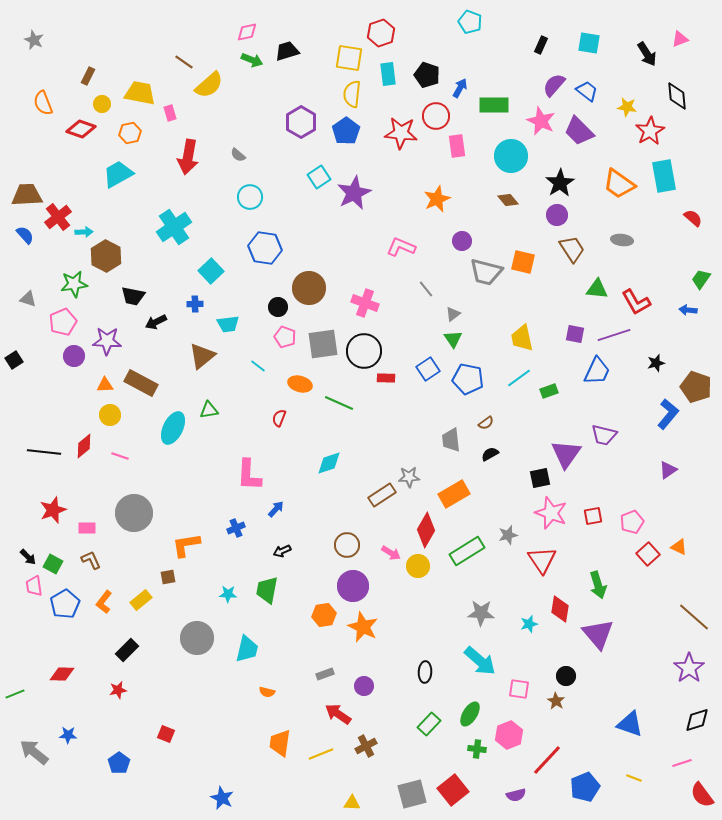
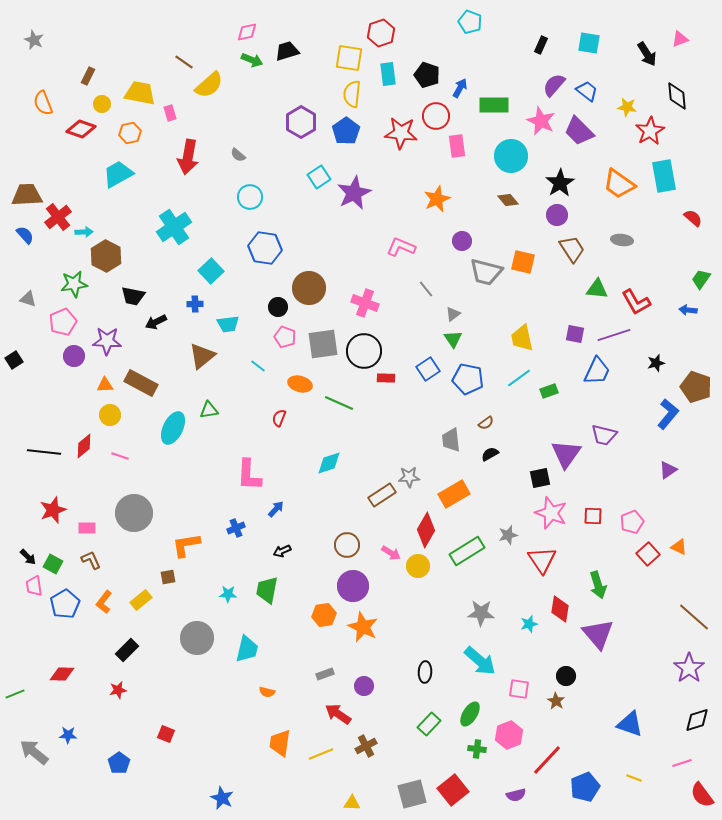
red square at (593, 516): rotated 12 degrees clockwise
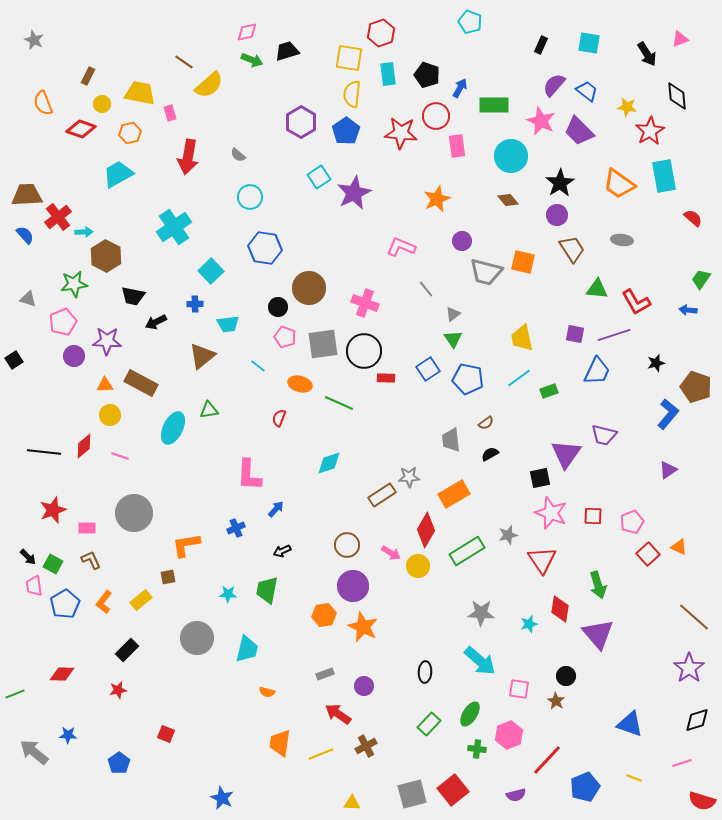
red semicircle at (702, 795): moved 6 px down; rotated 36 degrees counterclockwise
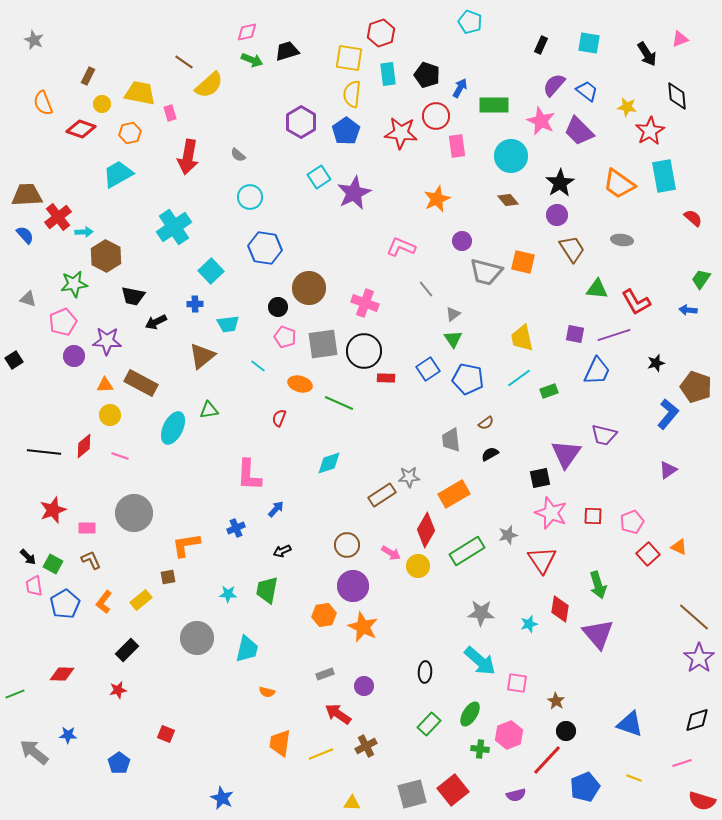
purple star at (689, 668): moved 10 px right, 10 px up
black circle at (566, 676): moved 55 px down
pink square at (519, 689): moved 2 px left, 6 px up
green cross at (477, 749): moved 3 px right
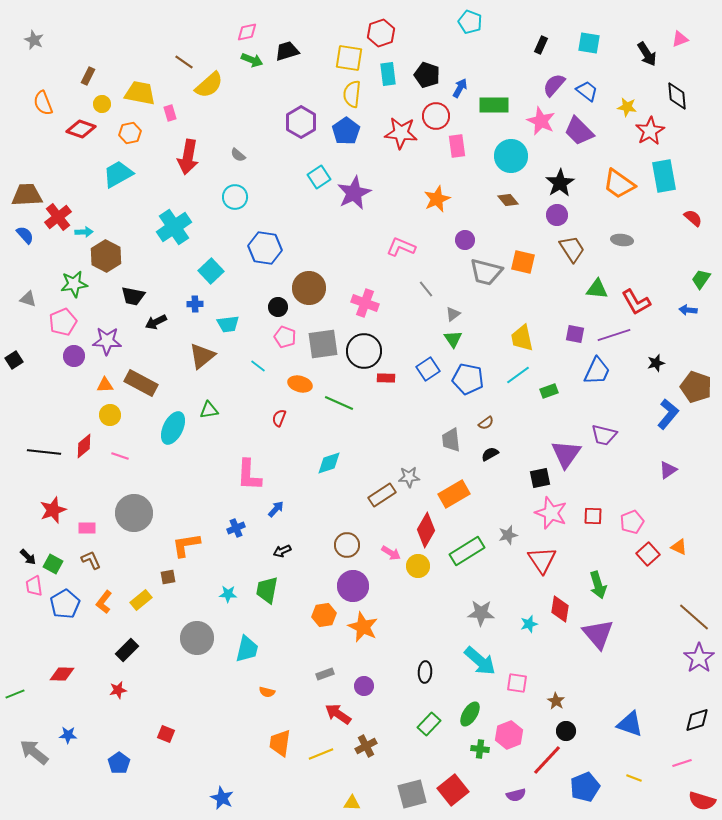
cyan circle at (250, 197): moved 15 px left
purple circle at (462, 241): moved 3 px right, 1 px up
cyan line at (519, 378): moved 1 px left, 3 px up
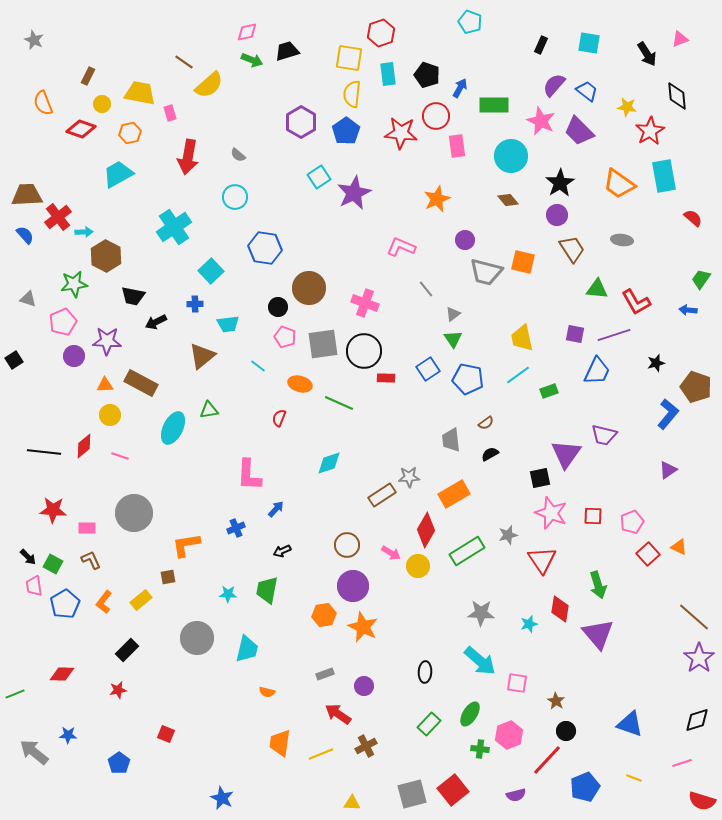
red star at (53, 510): rotated 24 degrees clockwise
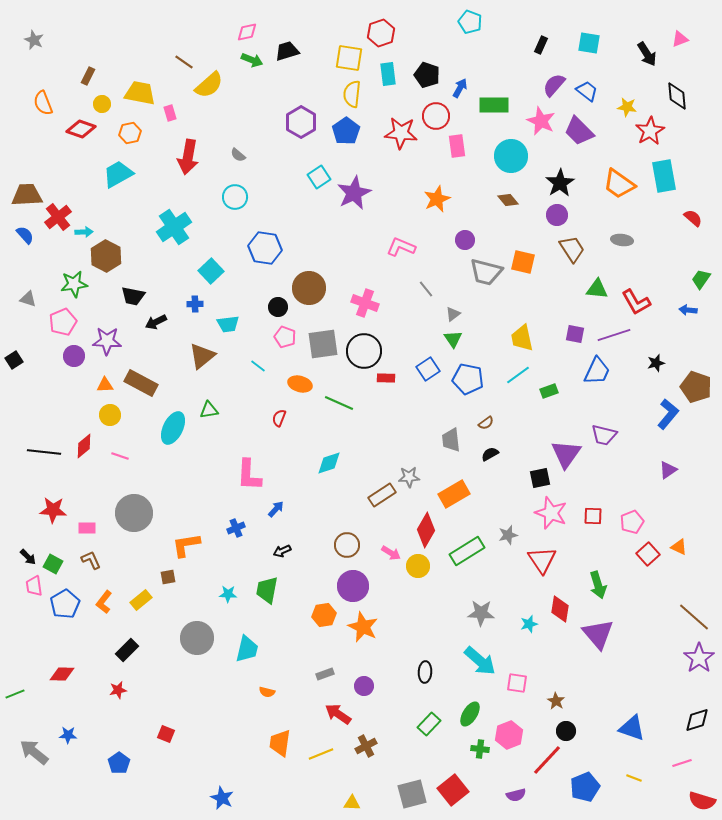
blue triangle at (630, 724): moved 2 px right, 4 px down
